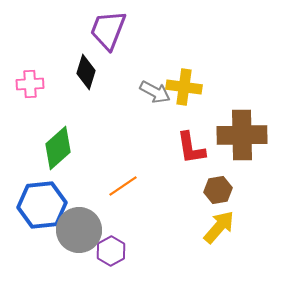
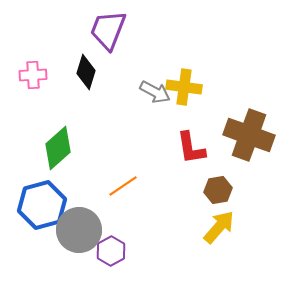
pink cross: moved 3 px right, 9 px up
brown cross: moved 7 px right; rotated 21 degrees clockwise
blue hexagon: rotated 9 degrees counterclockwise
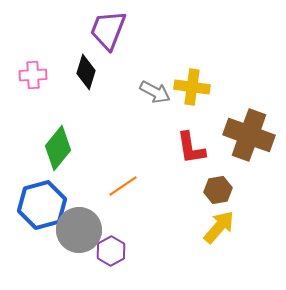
yellow cross: moved 8 px right
green diamond: rotated 9 degrees counterclockwise
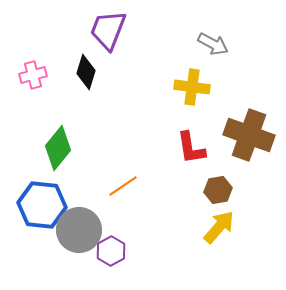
pink cross: rotated 12 degrees counterclockwise
gray arrow: moved 58 px right, 48 px up
blue hexagon: rotated 21 degrees clockwise
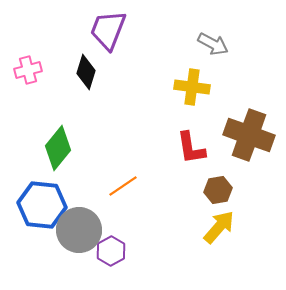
pink cross: moved 5 px left, 5 px up
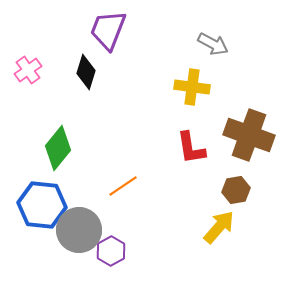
pink cross: rotated 20 degrees counterclockwise
brown hexagon: moved 18 px right
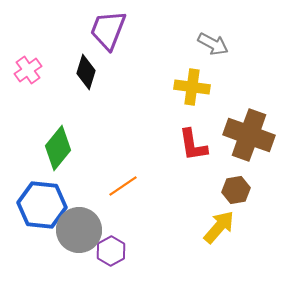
red L-shape: moved 2 px right, 3 px up
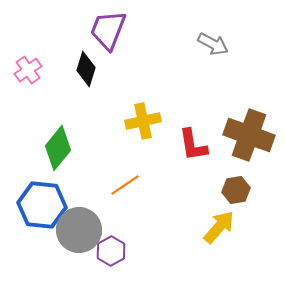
black diamond: moved 3 px up
yellow cross: moved 49 px left, 34 px down; rotated 20 degrees counterclockwise
orange line: moved 2 px right, 1 px up
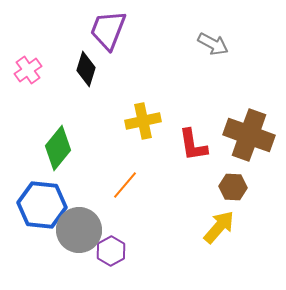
orange line: rotated 16 degrees counterclockwise
brown hexagon: moved 3 px left, 3 px up; rotated 12 degrees clockwise
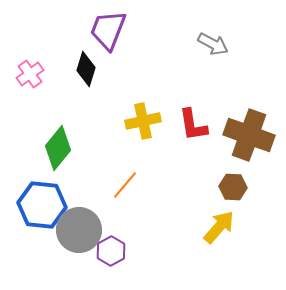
pink cross: moved 2 px right, 4 px down
red L-shape: moved 20 px up
